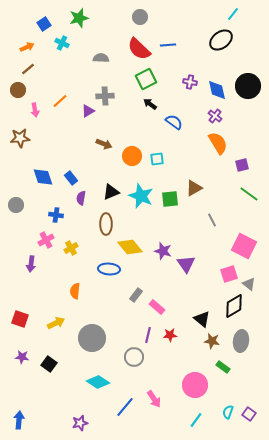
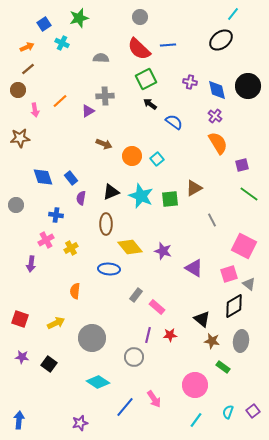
cyan square at (157, 159): rotated 32 degrees counterclockwise
purple triangle at (186, 264): moved 8 px right, 4 px down; rotated 24 degrees counterclockwise
purple square at (249, 414): moved 4 px right, 3 px up; rotated 16 degrees clockwise
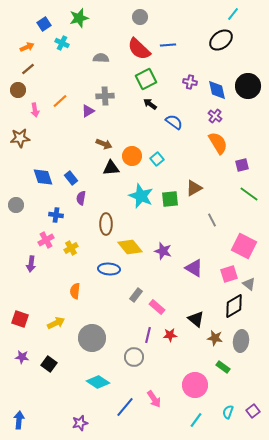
black triangle at (111, 192): moved 24 px up; rotated 18 degrees clockwise
black triangle at (202, 319): moved 6 px left
brown star at (212, 341): moved 3 px right, 3 px up
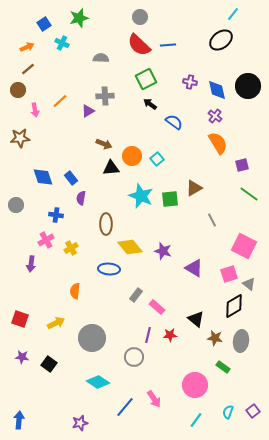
red semicircle at (139, 49): moved 4 px up
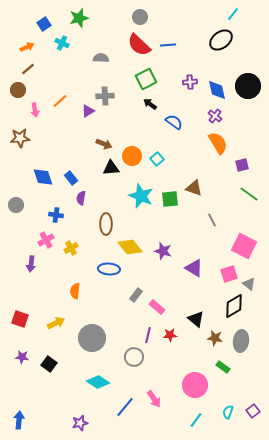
purple cross at (190, 82): rotated 16 degrees counterclockwise
brown triangle at (194, 188): rotated 48 degrees clockwise
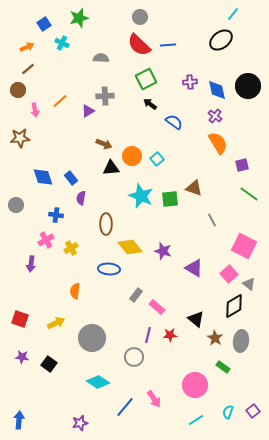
pink square at (229, 274): rotated 24 degrees counterclockwise
brown star at (215, 338): rotated 21 degrees clockwise
cyan line at (196, 420): rotated 21 degrees clockwise
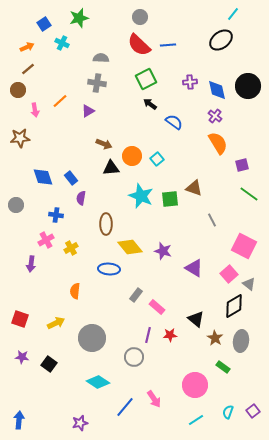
gray cross at (105, 96): moved 8 px left, 13 px up; rotated 12 degrees clockwise
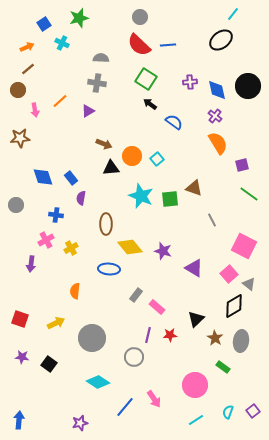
green square at (146, 79): rotated 30 degrees counterclockwise
black triangle at (196, 319): rotated 36 degrees clockwise
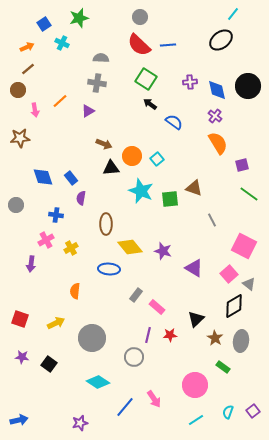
cyan star at (141, 196): moved 5 px up
blue arrow at (19, 420): rotated 72 degrees clockwise
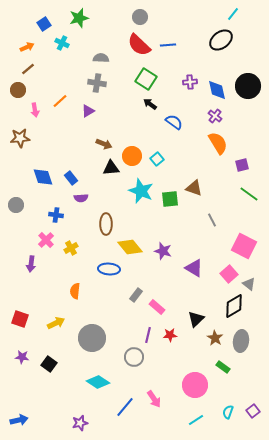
purple semicircle at (81, 198): rotated 104 degrees counterclockwise
pink cross at (46, 240): rotated 14 degrees counterclockwise
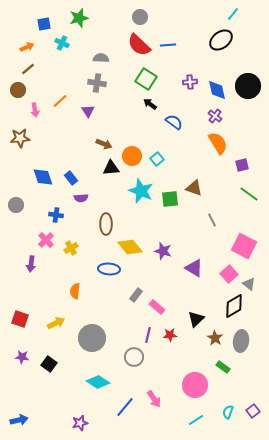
blue square at (44, 24): rotated 24 degrees clockwise
purple triangle at (88, 111): rotated 32 degrees counterclockwise
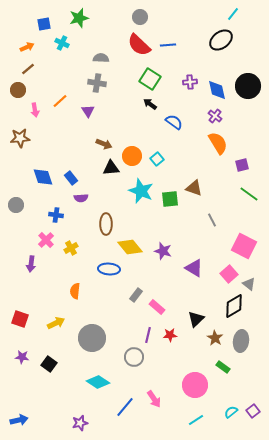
green square at (146, 79): moved 4 px right
cyan semicircle at (228, 412): moved 3 px right; rotated 32 degrees clockwise
